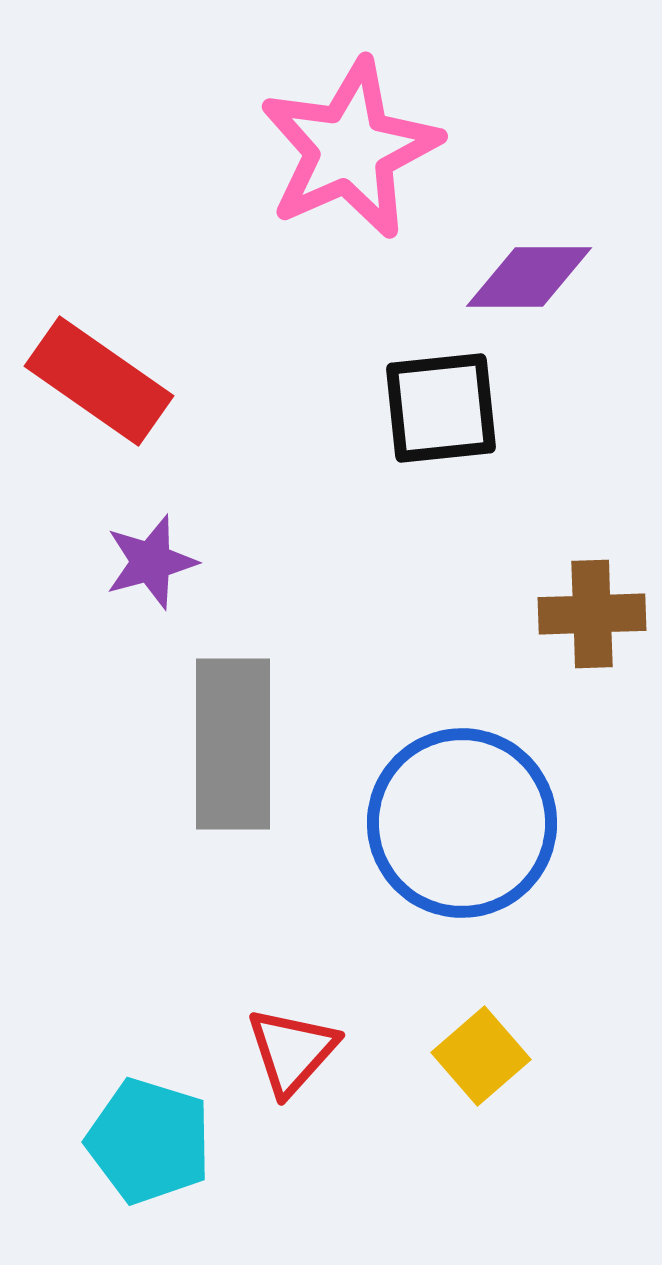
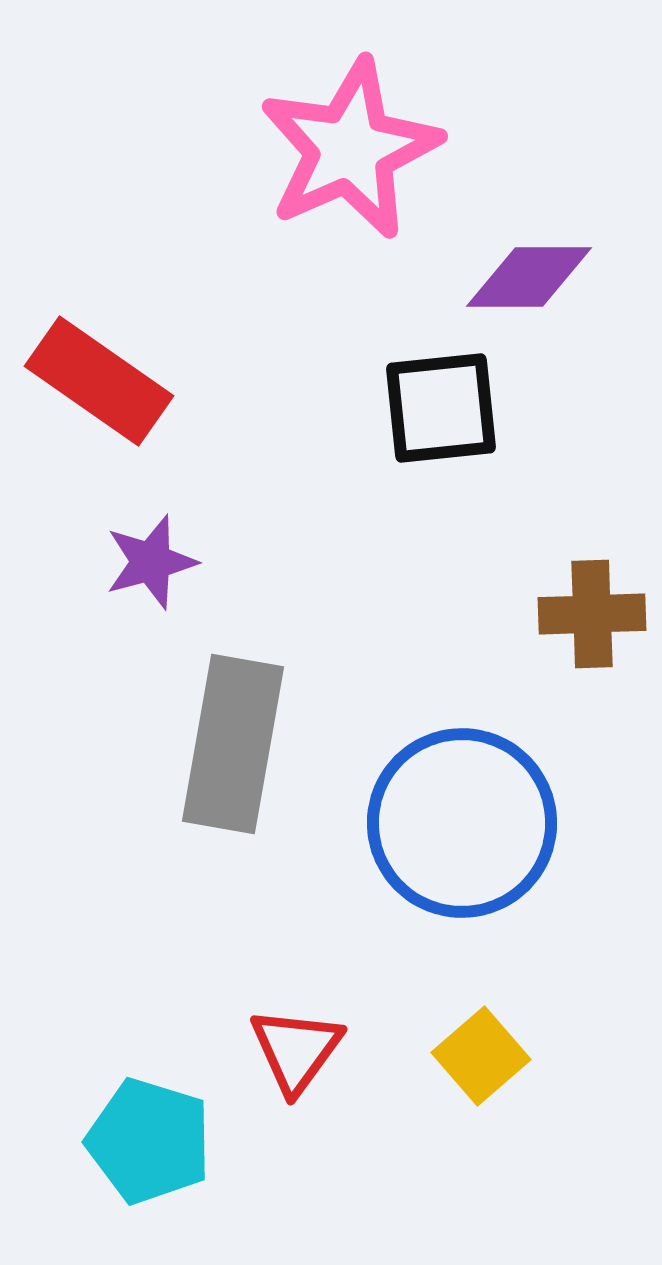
gray rectangle: rotated 10 degrees clockwise
red triangle: moved 4 px right, 1 px up; rotated 6 degrees counterclockwise
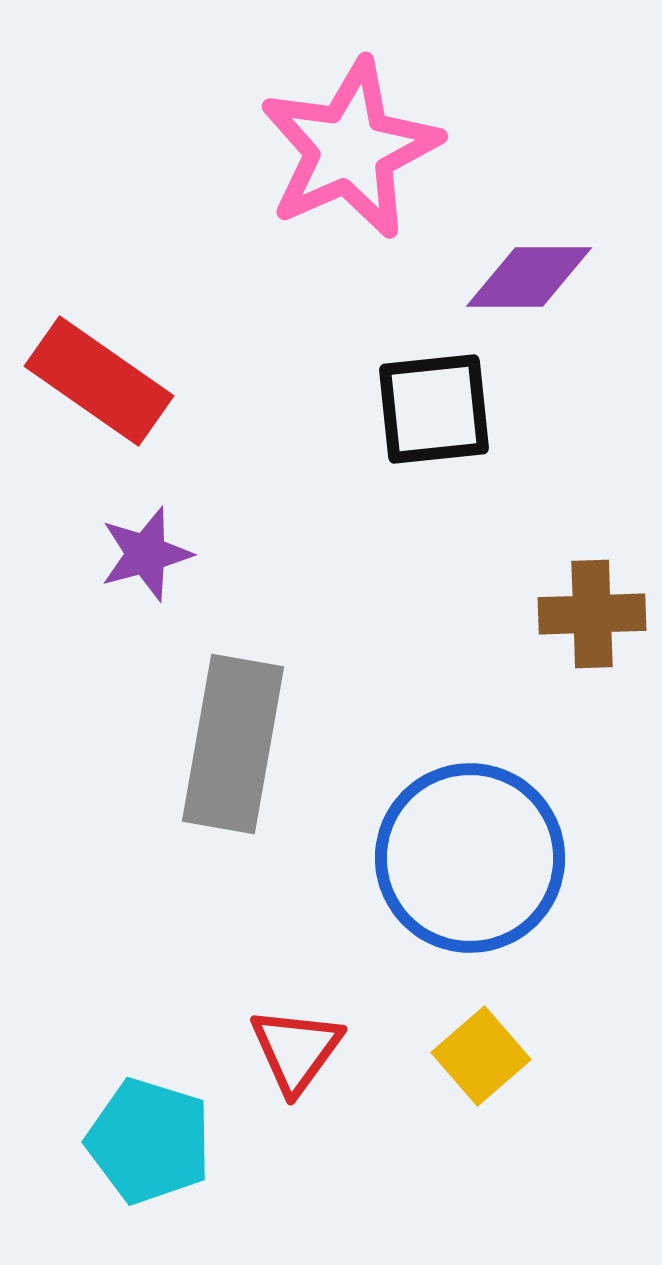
black square: moved 7 px left, 1 px down
purple star: moved 5 px left, 8 px up
blue circle: moved 8 px right, 35 px down
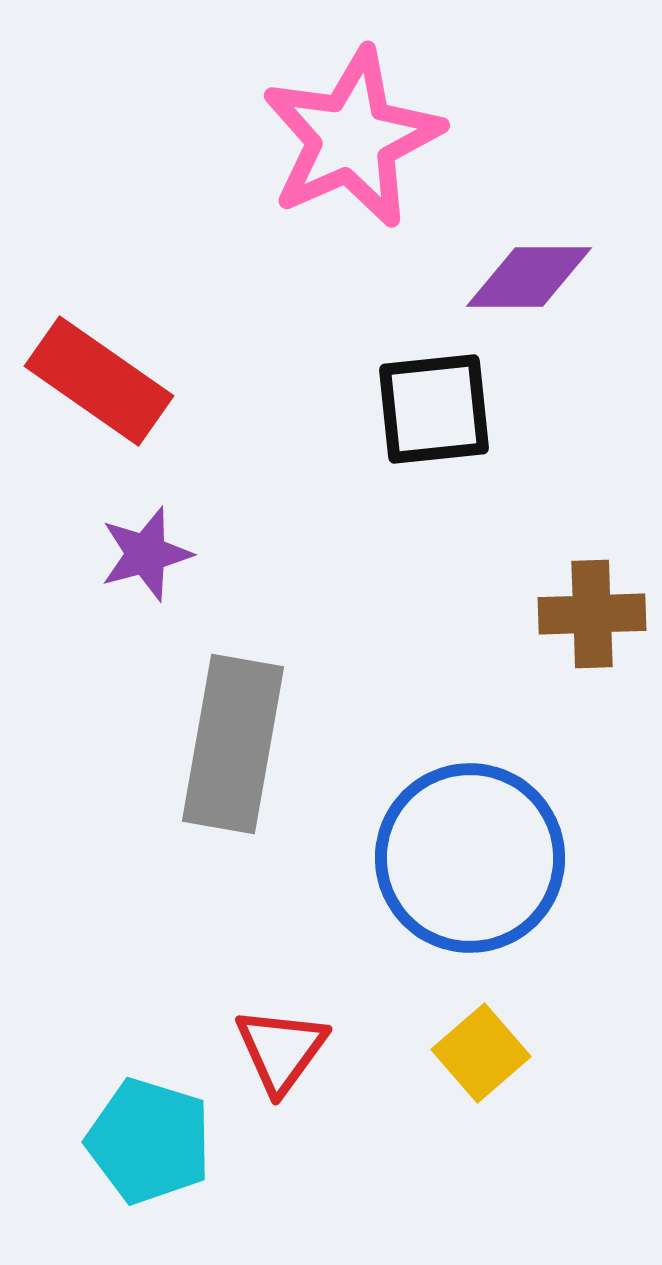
pink star: moved 2 px right, 11 px up
red triangle: moved 15 px left
yellow square: moved 3 px up
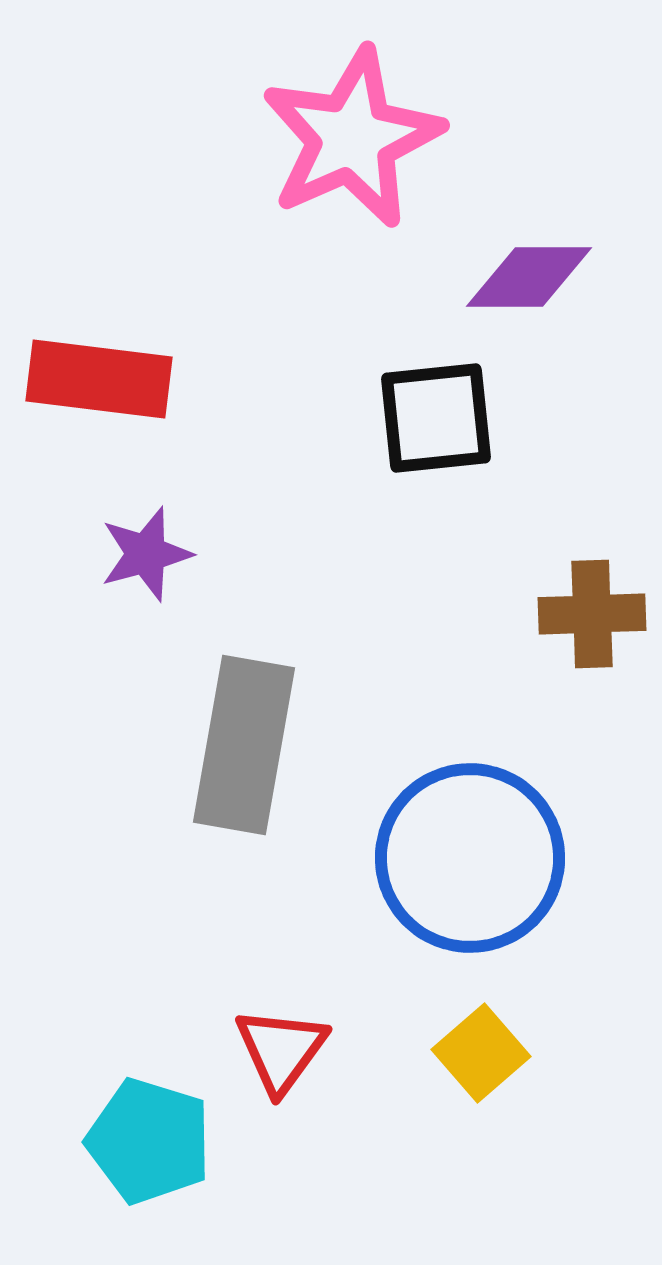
red rectangle: moved 2 px up; rotated 28 degrees counterclockwise
black square: moved 2 px right, 9 px down
gray rectangle: moved 11 px right, 1 px down
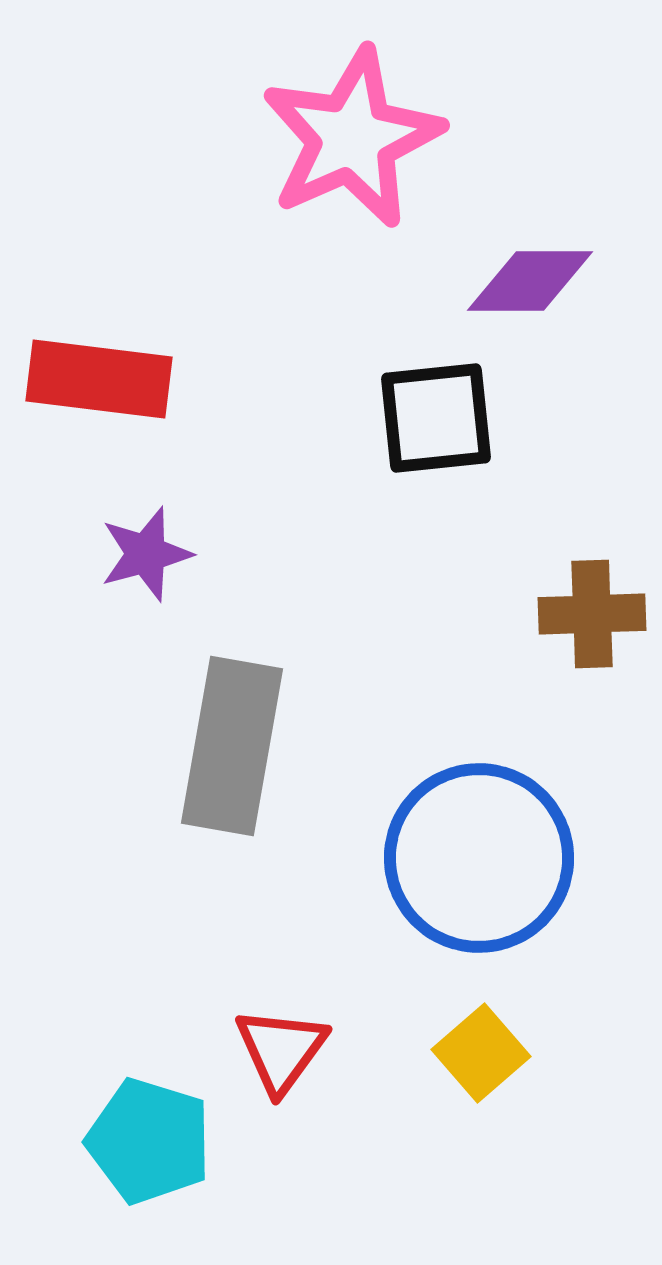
purple diamond: moved 1 px right, 4 px down
gray rectangle: moved 12 px left, 1 px down
blue circle: moved 9 px right
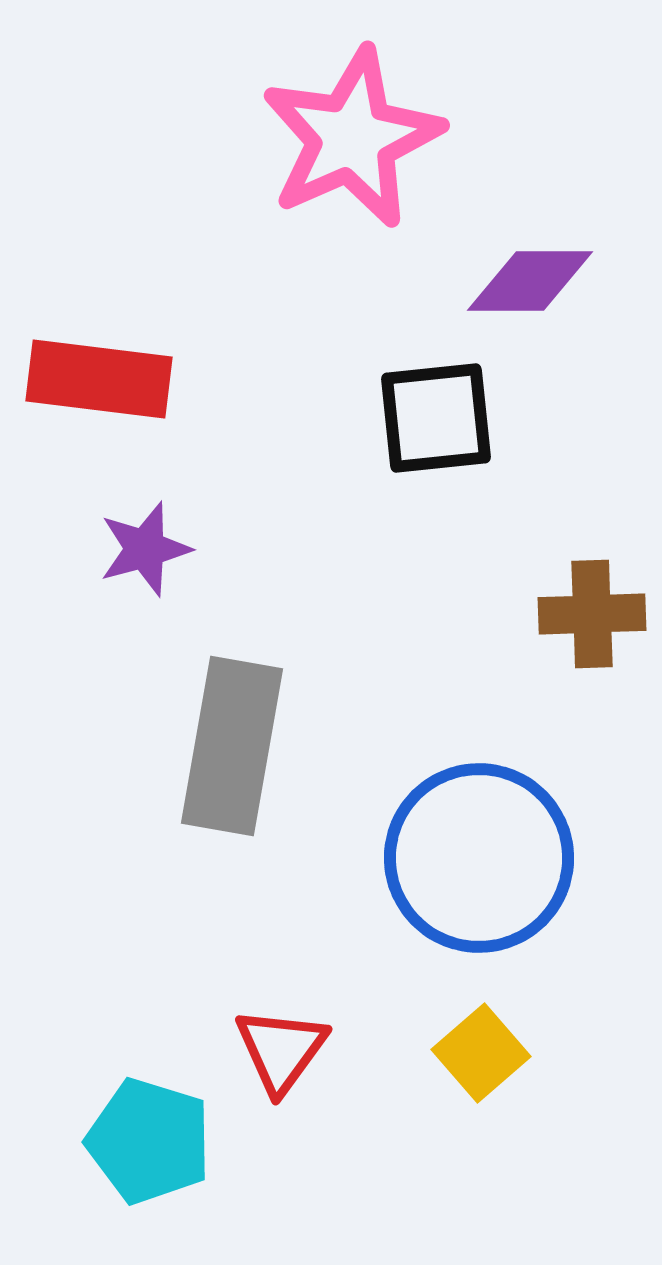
purple star: moved 1 px left, 5 px up
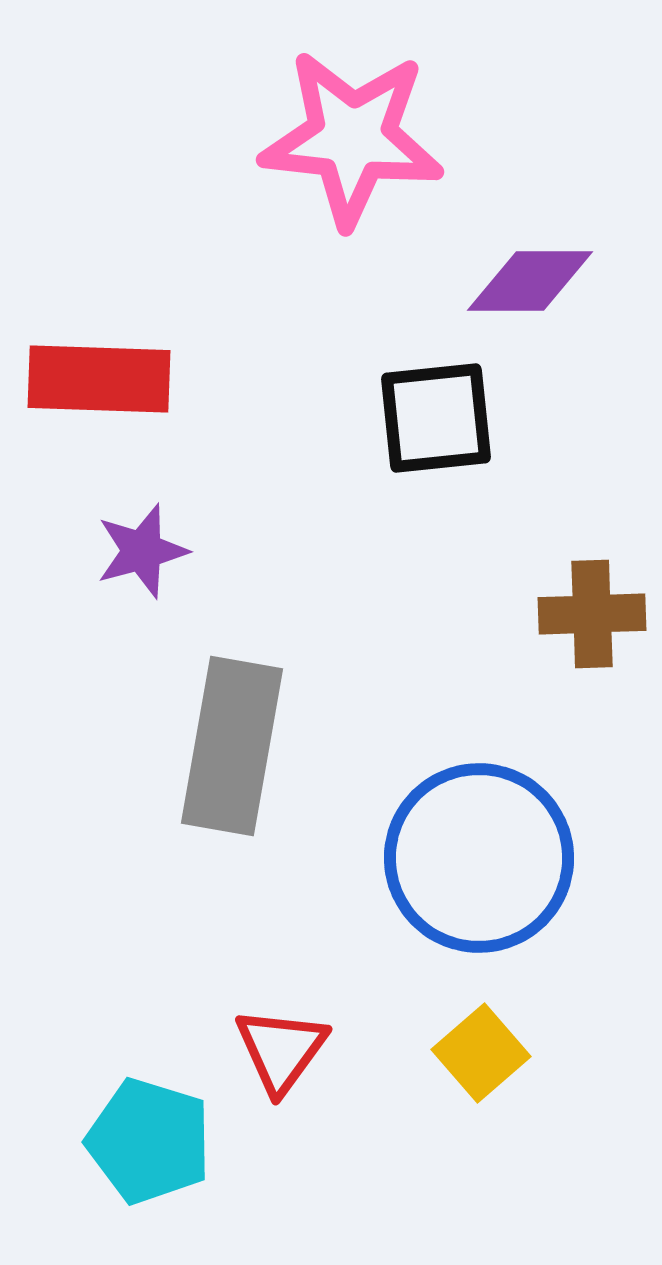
pink star: rotated 30 degrees clockwise
red rectangle: rotated 5 degrees counterclockwise
purple star: moved 3 px left, 2 px down
